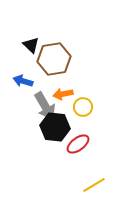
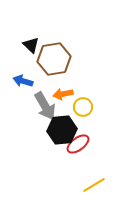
black hexagon: moved 7 px right, 3 px down; rotated 12 degrees counterclockwise
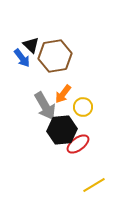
brown hexagon: moved 1 px right, 3 px up
blue arrow: moved 1 px left, 23 px up; rotated 144 degrees counterclockwise
orange arrow: rotated 42 degrees counterclockwise
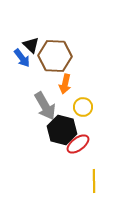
brown hexagon: rotated 12 degrees clockwise
orange arrow: moved 2 px right, 10 px up; rotated 24 degrees counterclockwise
black hexagon: rotated 20 degrees clockwise
yellow line: moved 4 px up; rotated 60 degrees counterclockwise
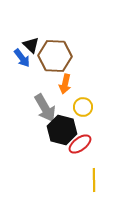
gray arrow: moved 2 px down
red ellipse: moved 2 px right
yellow line: moved 1 px up
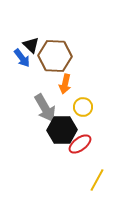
black hexagon: rotated 16 degrees counterclockwise
yellow line: moved 3 px right; rotated 30 degrees clockwise
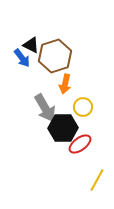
black triangle: rotated 18 degrees counterclockwise
brown hexagon: rotated 20 degrees counterclockwise
black hexagon: moved 1 px right, 2 px up
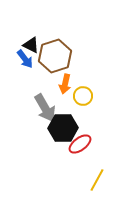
blue arrow: moved 3 px right, 1 px down
yellow circle: moved 11 px up
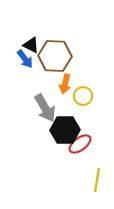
brown hexagon: rotated 20 degrees clockwise
black hexagon: moved 2 px right, 2 px down
yellow line: rotated 20 degrees counterclockwise
